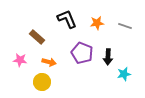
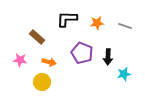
black L-shape: rotated 65 degrees counterclockwise
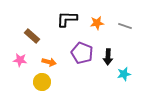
brown rectangle: moved 5 px left, 1 px up
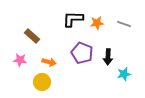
black L-shape: moved 6 px right
gray line: moved 1 px left, 2 px up
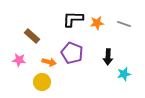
purple pentagon: moved 10 px left
pink star: moved 1 px left
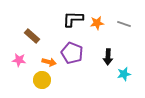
yellow circle: moved 2 px up
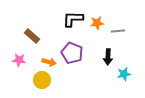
gray line: moved 6 px left, 7 px down; rotated 24 degrees counterclockwise
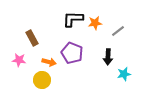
orange star: moved 2 px left
gray line: rotated 32 degrees counterclockwise
brown rectangle: moved 2 px down; rotated 21 degrees clockwise
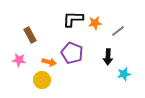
brown rectangle: moved 2 px left, 3 px up
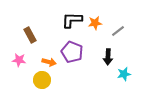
black L-shape: moved 1 px left, 1 px down
purple pentagon: moved 1 px up
